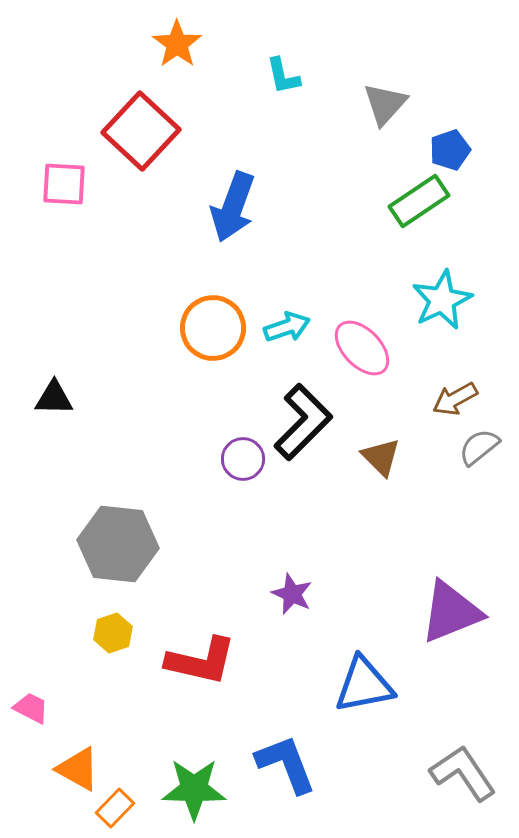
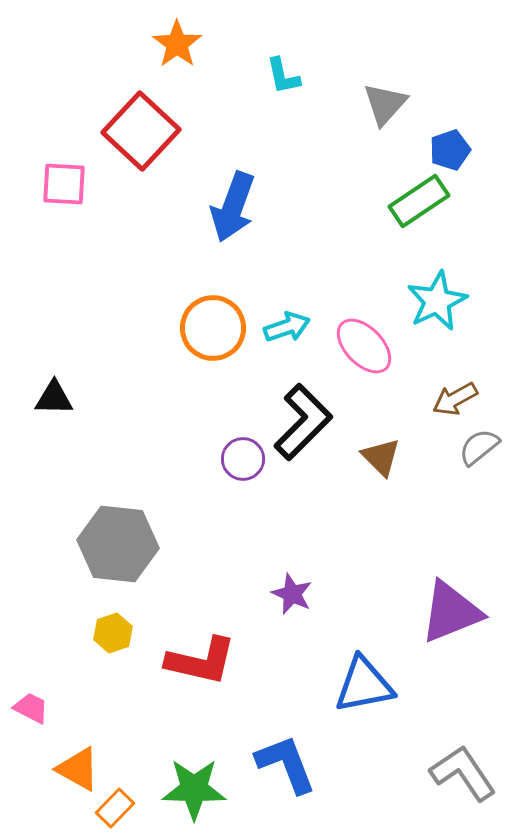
cyan star: moved 5 px left, 1 px down
pink ellipse: moved 2 px right, 2 px up
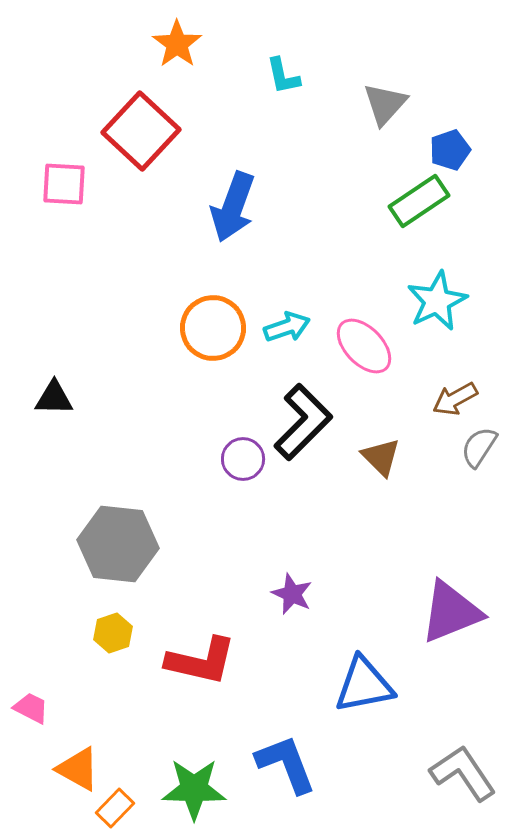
gray semicircle: rotated 18 degrees counterclockwise
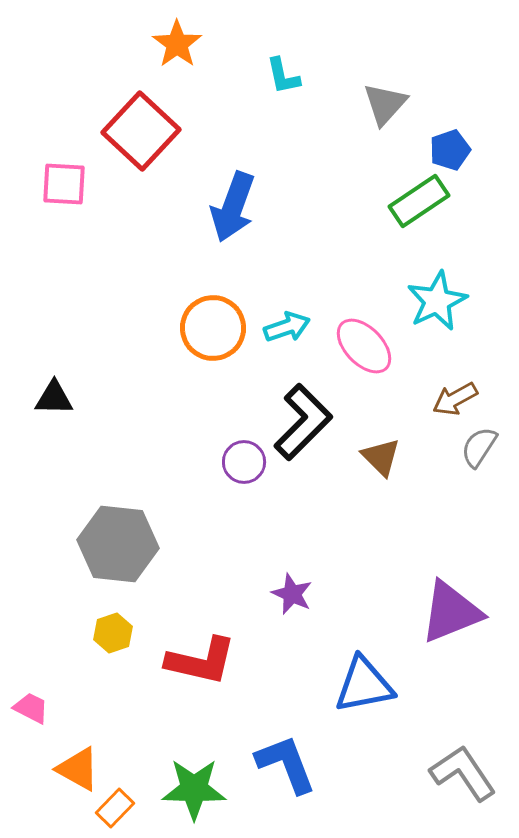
purple circle: moved 1 px right, 3 px down
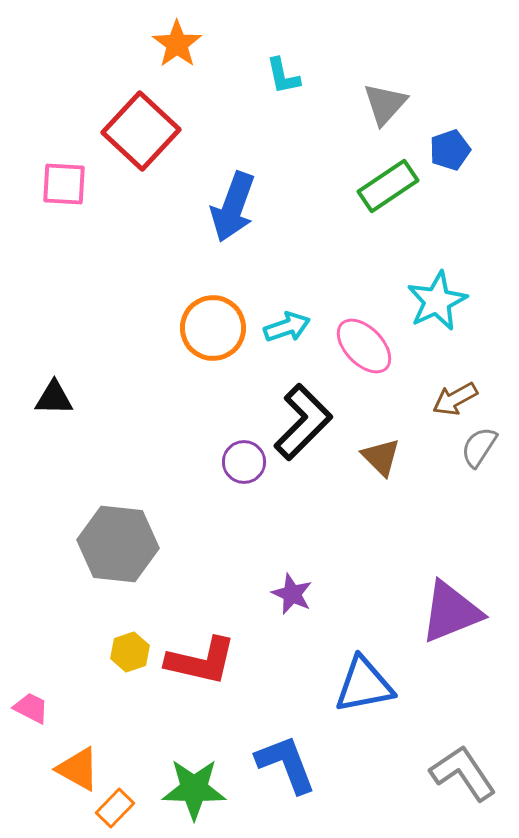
green rectangle: moved 31 px left, 15 px up
yellow hexagon: moved 17 px right, 19 px down
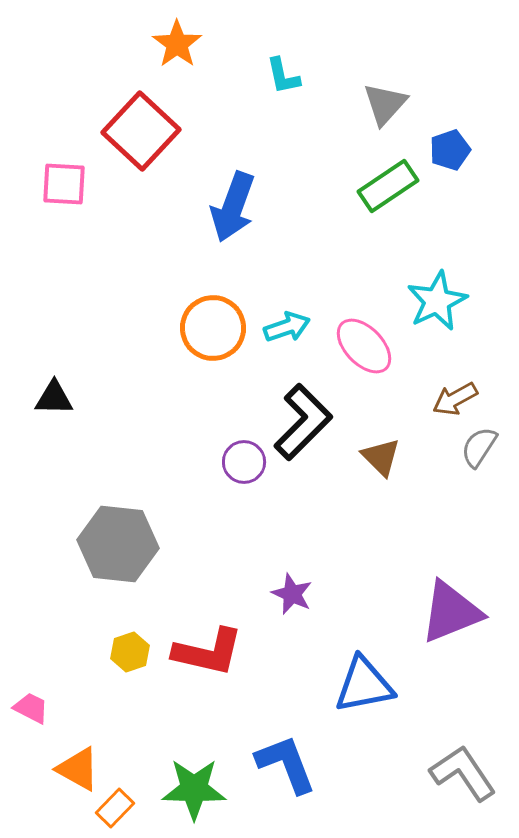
red L-shape: moved 7 px right, 9 px up
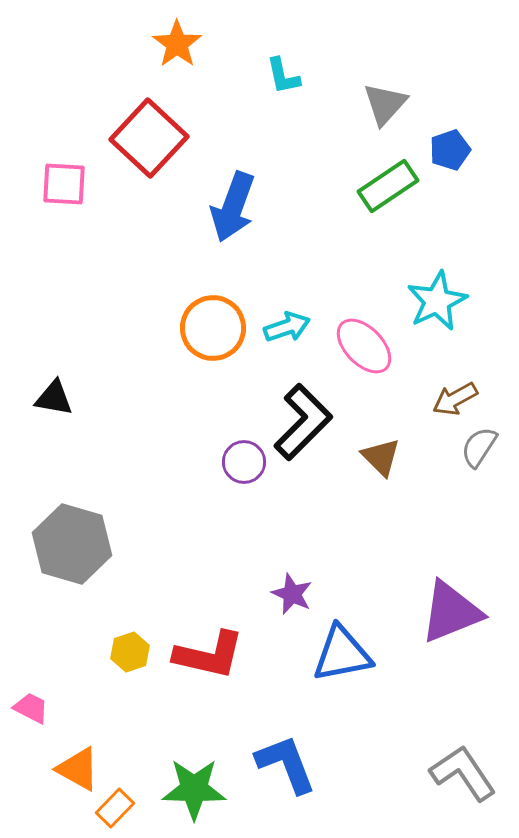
red square: moved 8 px right, 7 px down
black triangle: rotated 9 degrees clockwise
gray hexagon: moved 46 px left; rotated 10 degrees clockwise
red L-shape: moved 1 px right, 3 px down
blue triangle: moved 22 px left, 31 px up
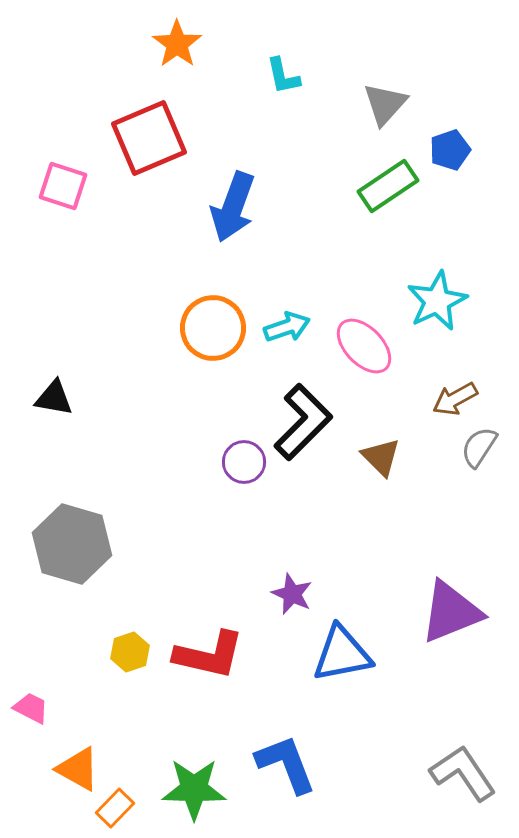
red square: rotated 24 degrees clockwise
pink square: moved 1 px left, 2 px down; rotated 15 degrees clockwise
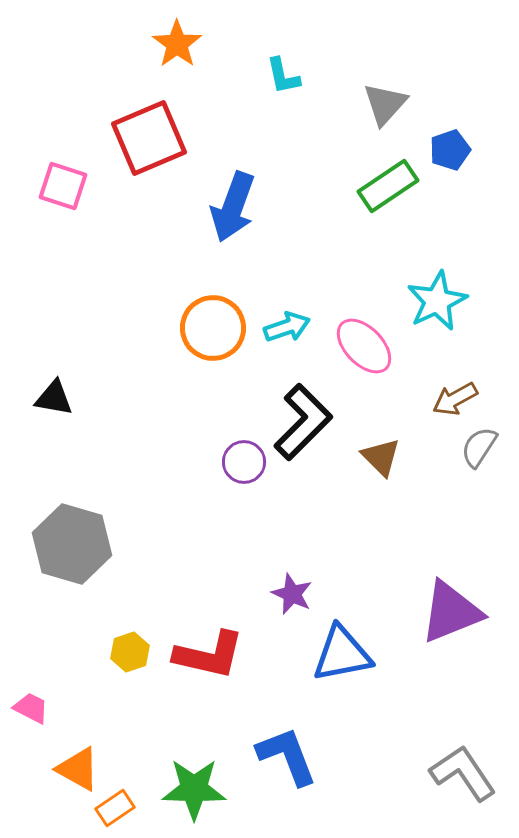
blue L-shape: moved 1 px right, 8 px up
orange rectangle: rotated 12 degrees clockwise
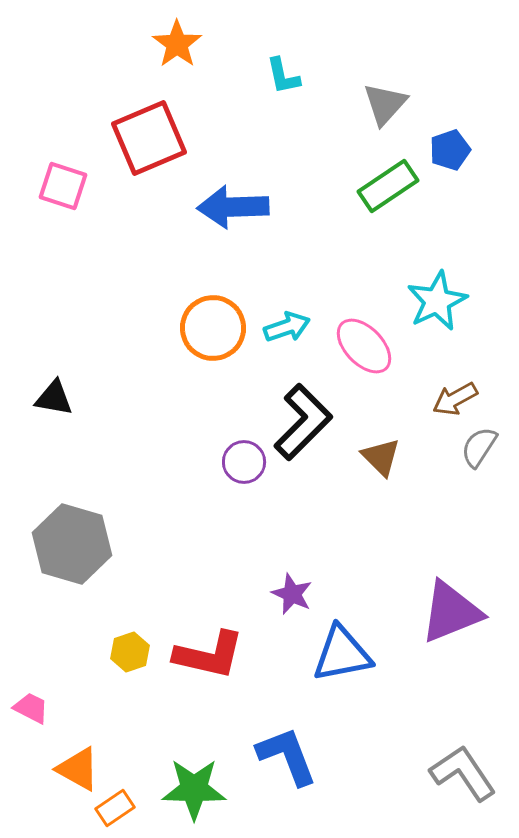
blue arrow: rotated 68 degrees clockwise
